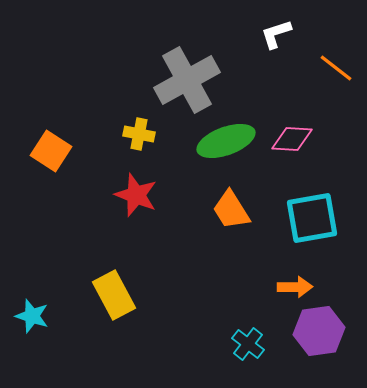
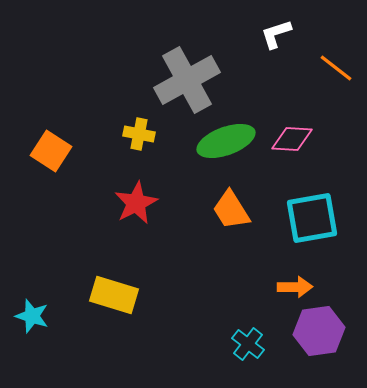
red star: moved 8 px down; rotated 24 degrees clockwise
yellow rectangle: rotated 45 degrees counterclockwise
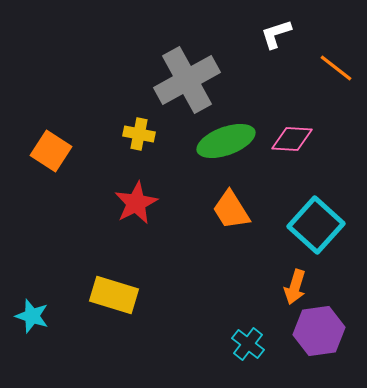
cyan square: moved 4 px right, 7 px down; rotated 38 degrees counterclockwise
orange arrow: rotated 108 degrees clockwise
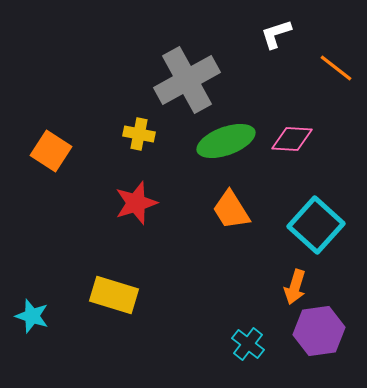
red star: rotated 9 degrees clockwise
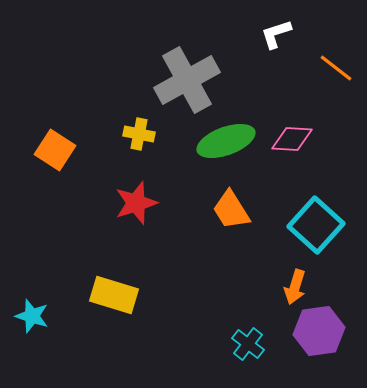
orange square: moved 4 px right, 1 px up
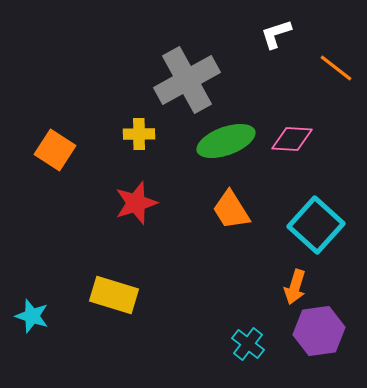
yellow cross: rotated 12 degrees counterclockwise
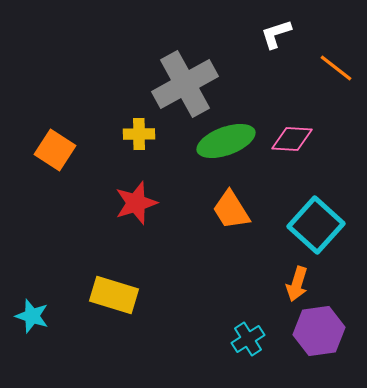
gray cross: moved 2 px left, 4 px down
orange arrow: moved 2 px right, 3 px up
cyan cross: moved 5 px up; rotated 20 degrees clockwise
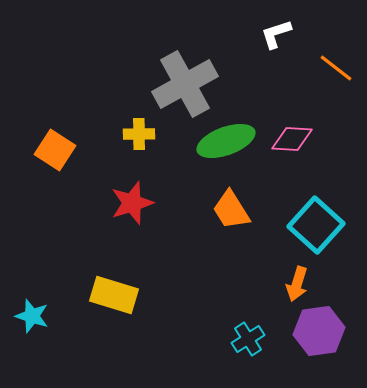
red star: moved 4 px left
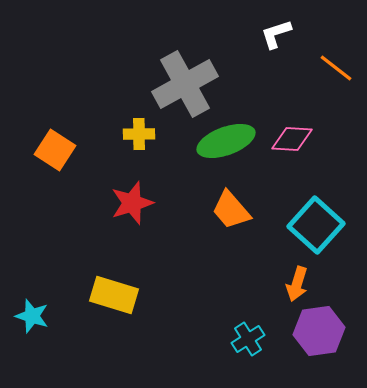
orange trapezoid: rotated 9 degrees counterclockwise
